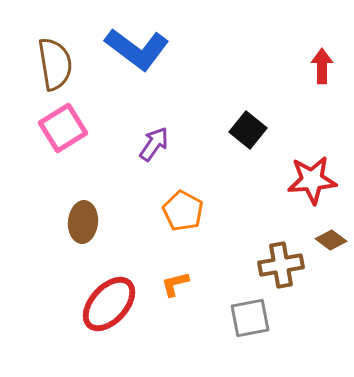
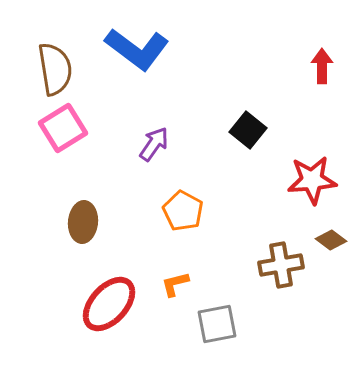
brown semicircle: moved 5 px down
gray square: moved 33 px left, 6 px down
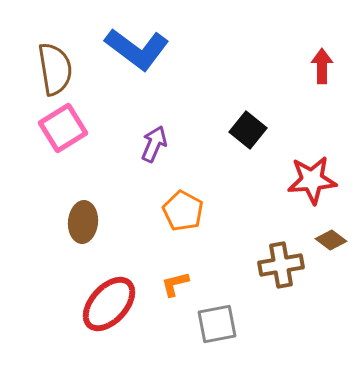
purple arrow: rotated 12 degrees counterclockwise
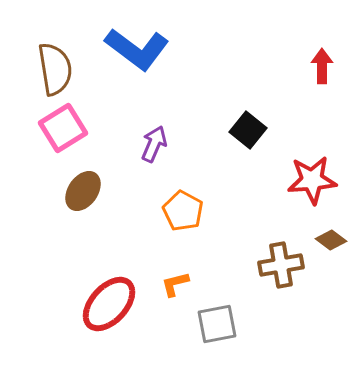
brown ellipse: moved 31 px up; rotated 30 degrees clockwise
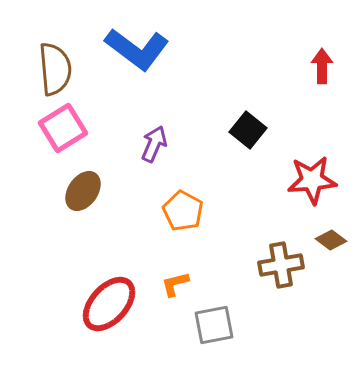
brown semicircle: rotated 4 degrees clockwise
gray square: moved 3 px left, 1 px down
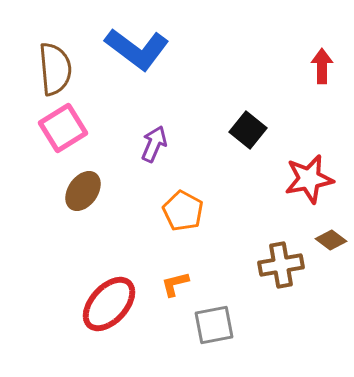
red star: moved 3 px left, 1 px up; rotated 6 degrees counterclockwise
